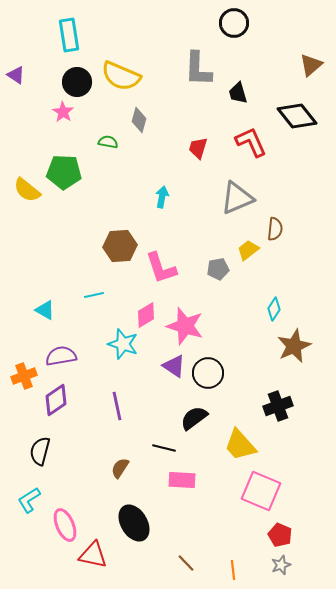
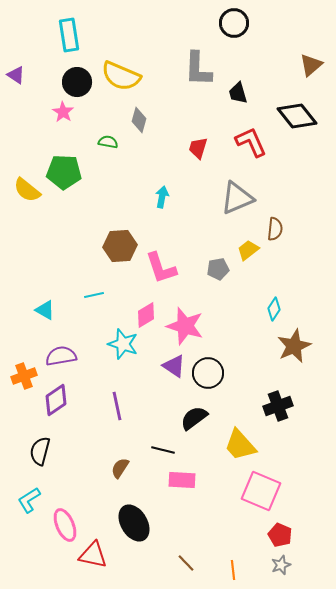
black line at (164, 448): moved 1 px left, 2 px down
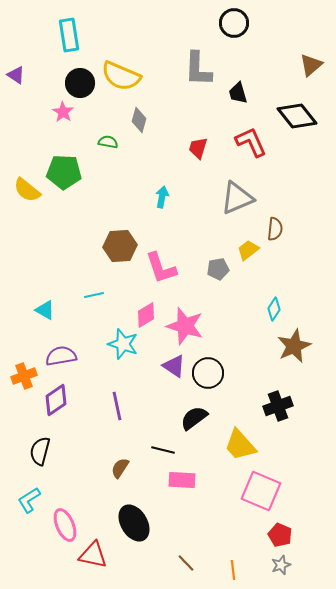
black circle at (77, 82): moved 3 px right, 1 px down
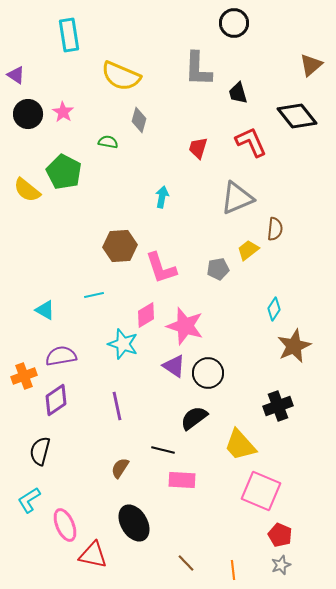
black circle at (80, 83): moved 52 px left, 31 px down
green pentagon at (64, 172): rotated 24 degrees clockwise
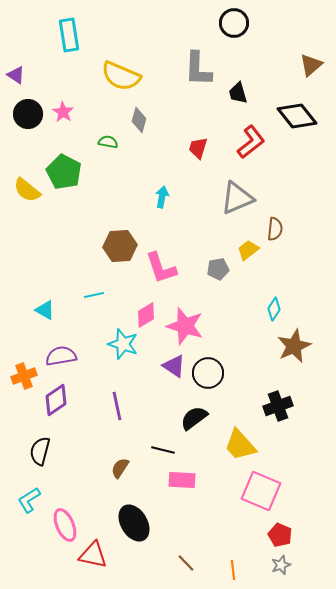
red L-shape at (251, 142): rotated 76 degrees clockwise
